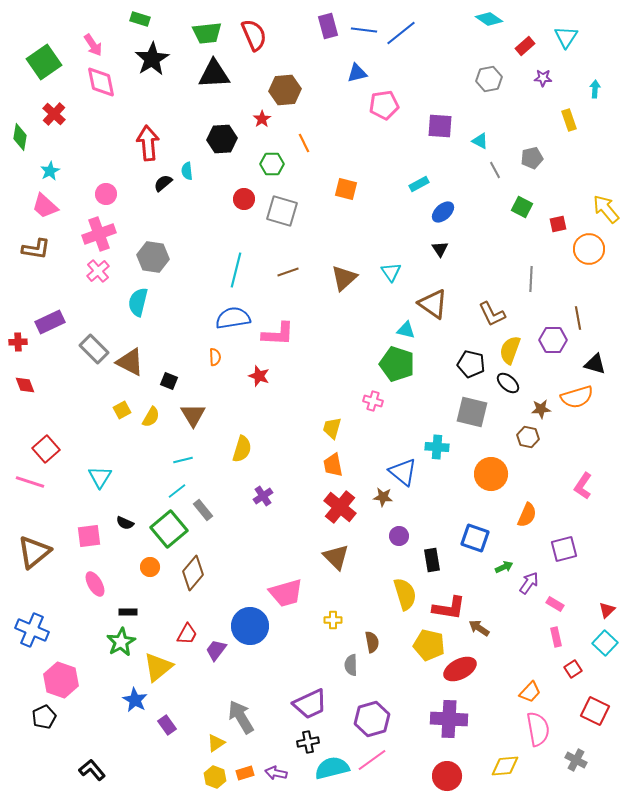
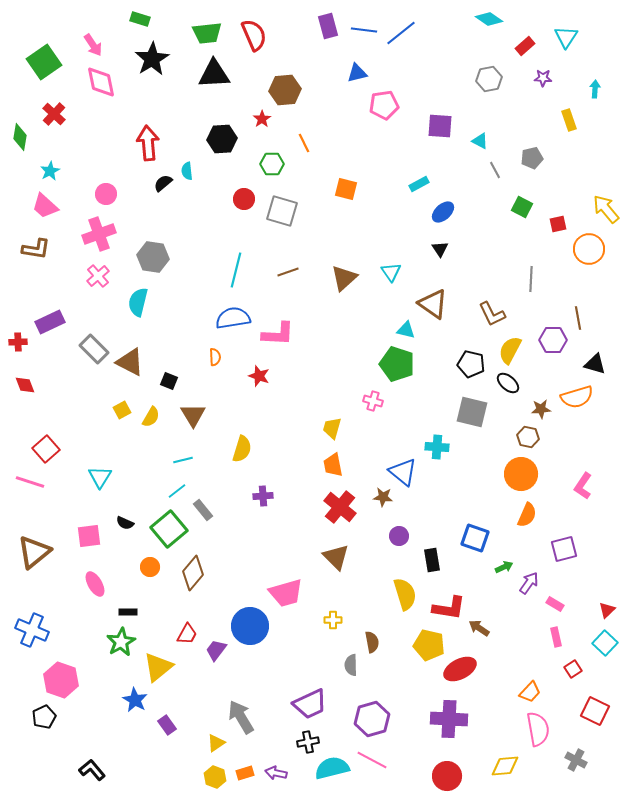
pink cross at (98, 271): moved 5 px down
yellow semicircle at (510, 350): rotated 8 degrees clockwise
orange circle at (491, 474): moved 30 px right
purple cross at (263, 496): rotated 30 degrees clockwise
pink line at (372, 760): rotated 64 degrees clockwise
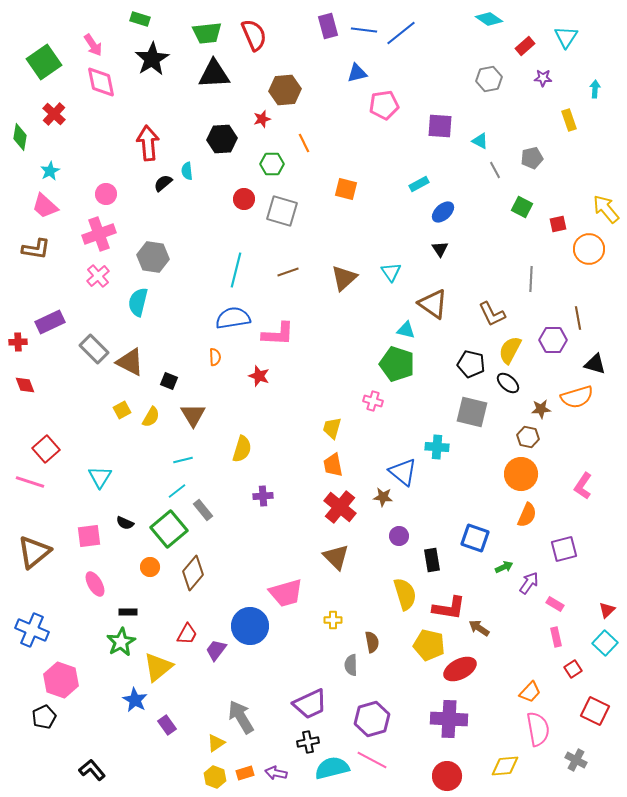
red star at (262, 119): rotated 18 degrees clockwise
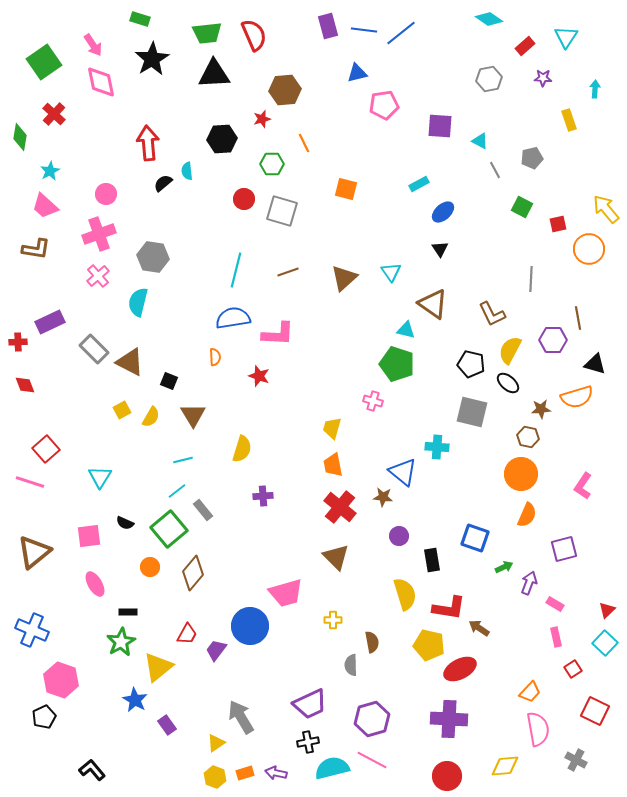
purple arrow at (529, 583): rotated 15 degrees counterclockwise
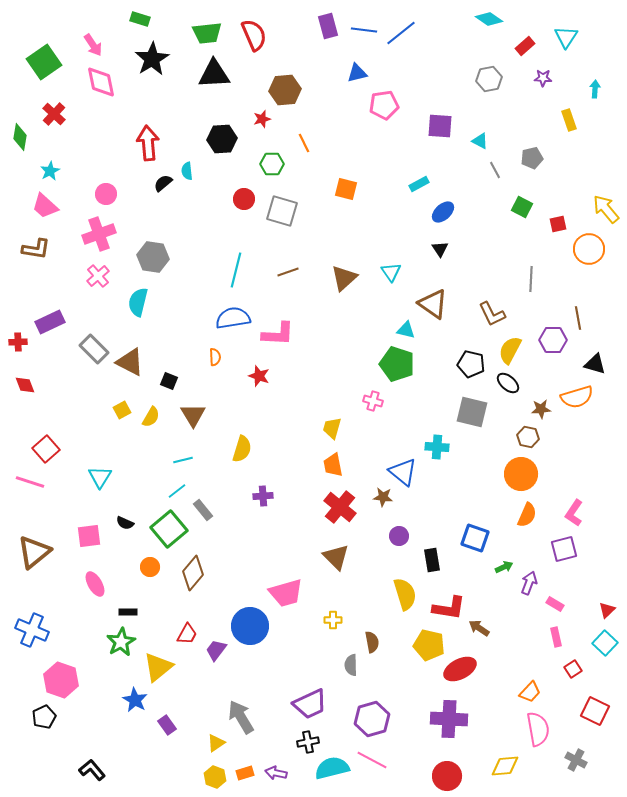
pink L-shape at (583, 486): moved 9 px left, 27 px down
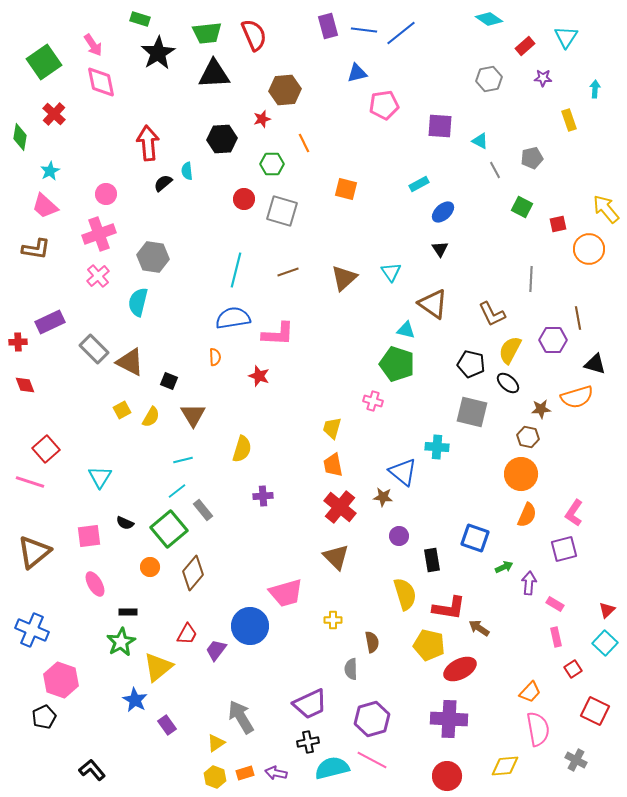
black star at (152, 59): moved 6 px right, 6 px up
purple arrow at (529, 583): rotated 15 degrees counterclockwise
gray semicircle at (351, 665): moved 4 px down
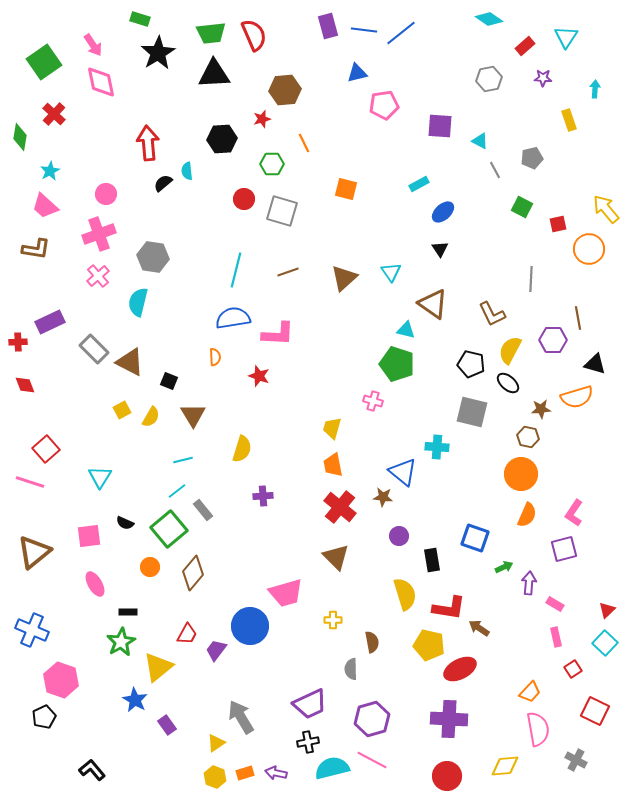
green trapezoid at (207, 33): moved 4 px right
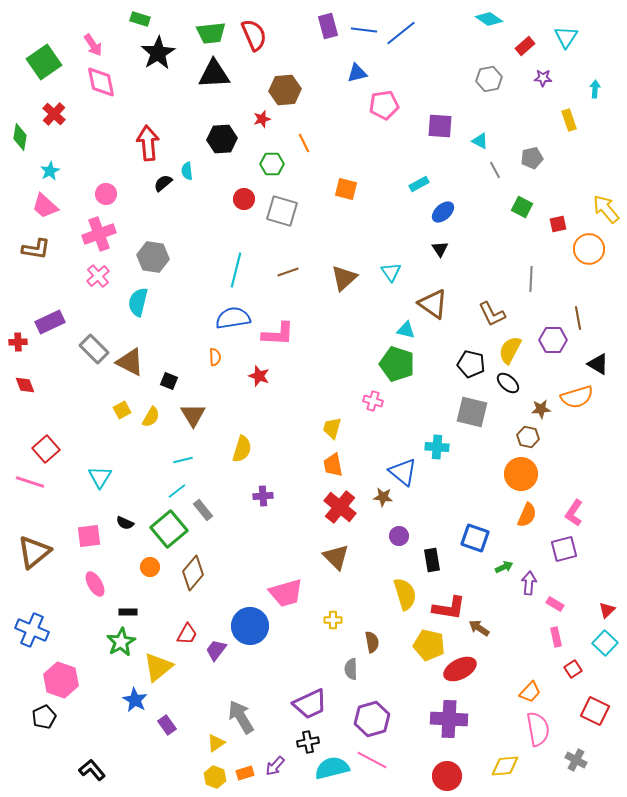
black triangle at (595, 364): moved 3 px right; rotated 15 degrees clockwise
purple arrow at (276, 773): moved 1 px left, 7 px up; rotated 60 degrees counterclockwise
